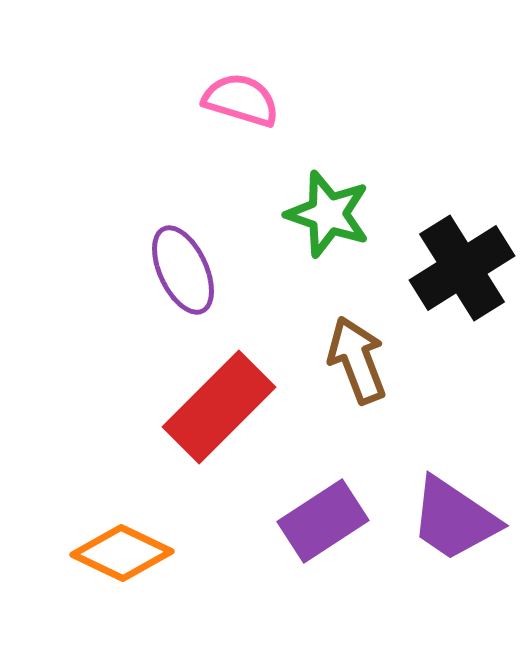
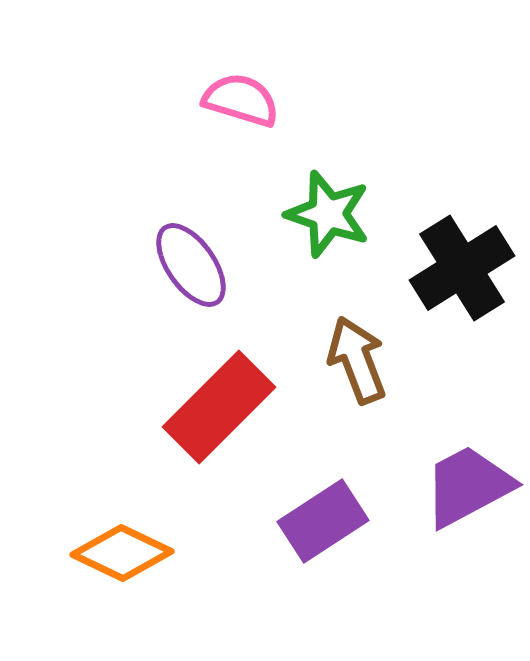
purple ellipse: moved 8 px right, 5 px up; rotated 10 degrees counterclockwise
purple trapezoid: moved 14 px right, 33 px up; rotated 118 degrees clockwise
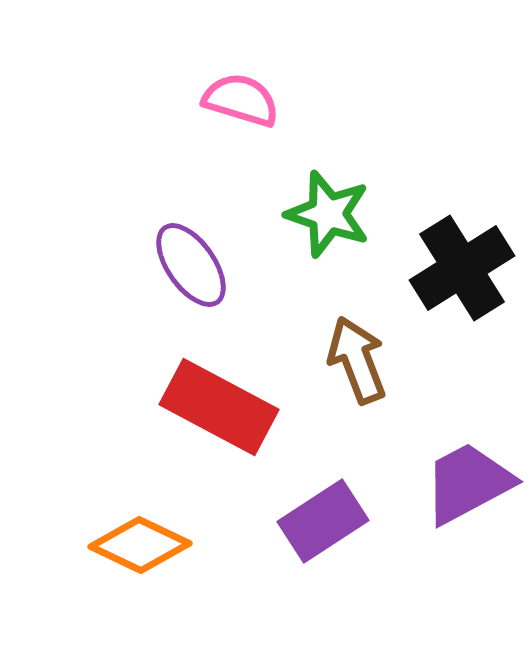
red rectangle: rotated 73 degrees clockwise
purple trapezoid: moved 3 px up
orange diamond: moved 18 px right, 8 px up
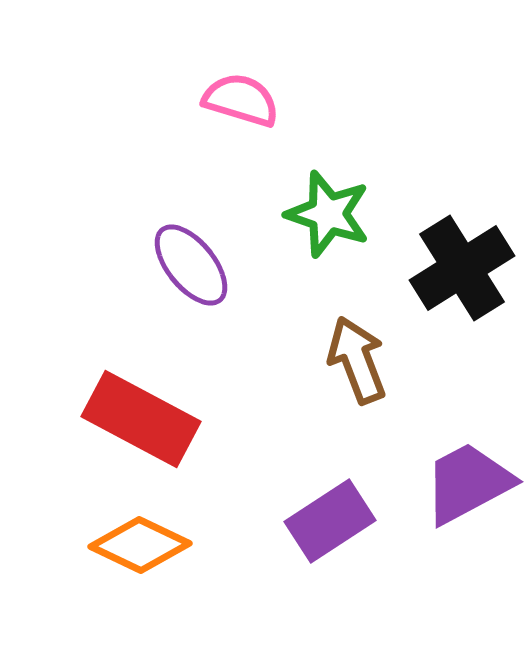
purple ellipse: rotated 4 degrees counterclockwise
red rectangle: moved 78 px left, 12 px down
purple rectangle: moved 7 px right
